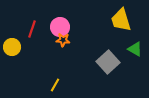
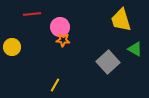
red line: moved 15 px up; rotated 66 degrees clockwise
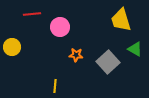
orange star: moved 13 px right, 15 px down
yellow line: moved 1 px down; rotated 24 degrees counterclockwise
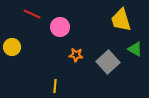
red line: rotated 30 degrees clockwise
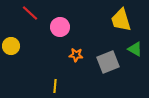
red line: moved 2 px left, 1 px up; rotated 18 degrees clockwise
yellow circle: moved 1 px left, 1 px up
gray square: rotated 20 degrees clockwise
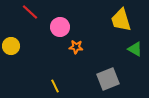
red line: moved 1 px up
orange star: moved 8 px up
gray square: moved 17 px down
yellow line: rotated 32 degrees counterclockwise
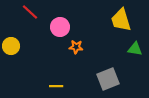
green triangle: rotated 21 degrees counterclockwise
yellow line: moved 1 px right; rotated 64 degrees counterclockwise
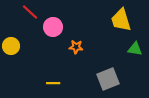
pink circle: moved 7 px left
yellow line: moved 3 px left, 3 px up
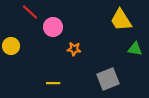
yellow trapezoid: rotated 15 degrees counterclockwise
orange star: moved 2 px left, 2 px down
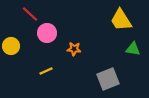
red line: moved 2 px down
pink circle: moved 6 px left, 6 px down
green triangle: moved 2 px left
yellow line: moved 7 px left, 12 px up; rotated 24 degrees counterclockwise
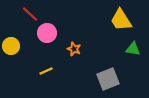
orange star: rotated 16 degrees clockwise
